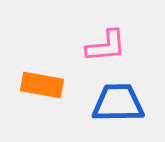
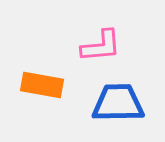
pink L-shape: moved 5 px left
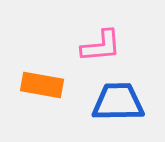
blue trapezoid: moved 1 px up
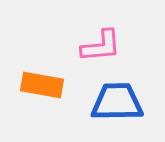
blue trapezoid: moved 1 px left
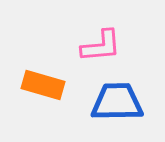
orange rectangle: moved 1 px right; rotated 6 degrees clockwise
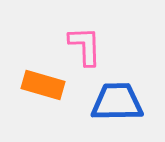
pink L-shape: moved 16 px left; rotated 87 degrees counterclockwise
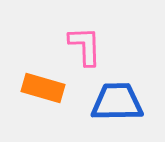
orange rectangle: moved 3 px down
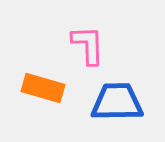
pink L-shape: moved 3 px right, 1 px up
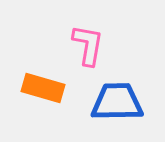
pink L-shape: rotated 12 degrees clockwise
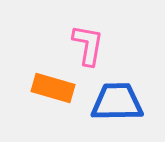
orange rectangle: moved 10 px right
